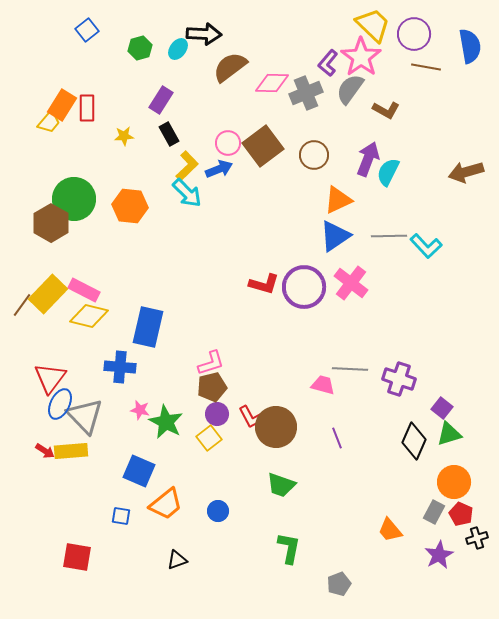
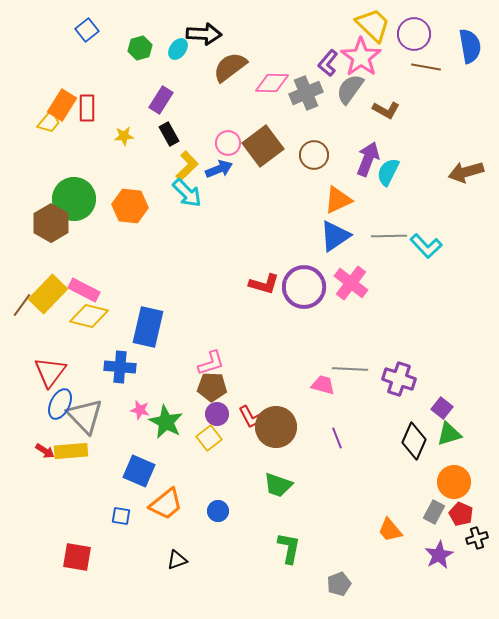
red triangle at (50, 378): moved 6 px up
brown pentagon at (212, 387): rotated 16 degrees clockwise
green trapezoid at (281, 485): moved 3 px left
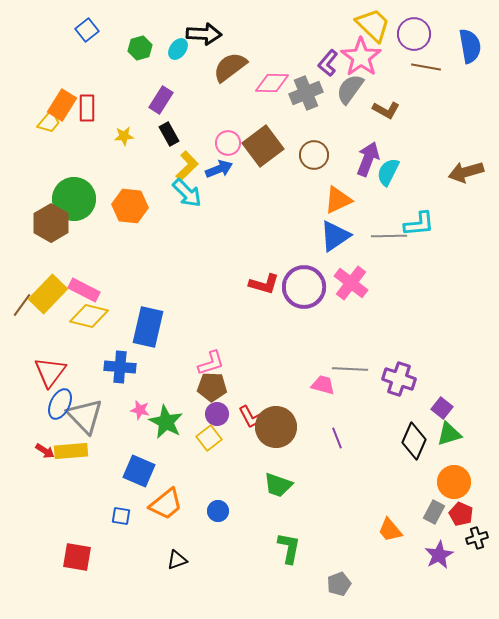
cyan L-shape at (426, 246): moved 7 px left, 22 px up; rotated 52 degrees counterclockwise
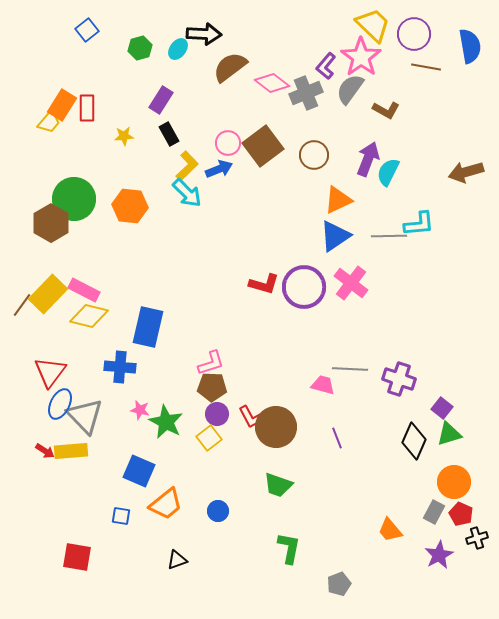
purple L-shape at (328, 63): moved 2 px left, 3 px down
pink diamond at (272, 83): rotated 36 degrees clockwise
